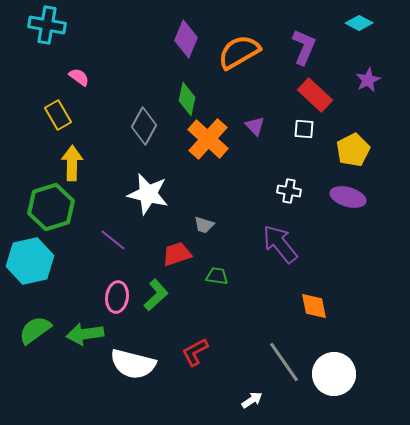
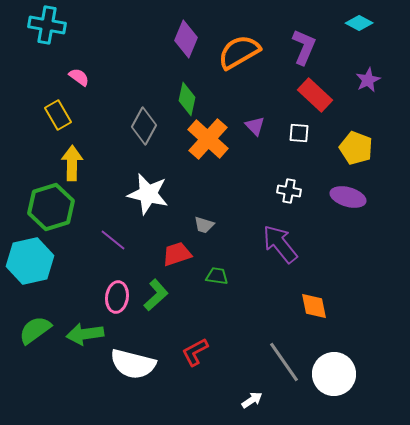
white square: moved 5 px left, 4 px down
yellow pentagon: moved 3 px right, 2 px up; rotated 24 degrees counterclockwise
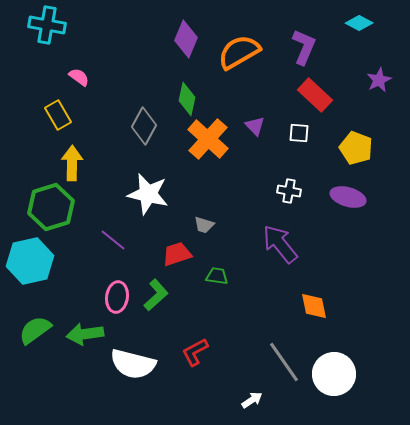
purple star: moved 11 px right
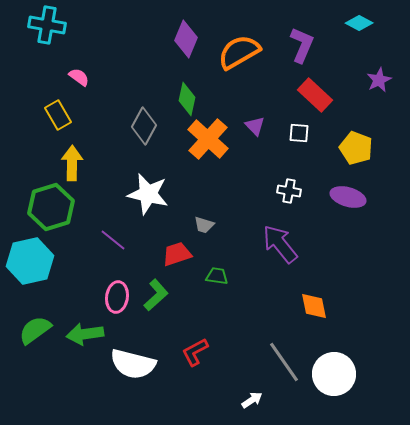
purple L-shape: moved 2 px left, 2 px up
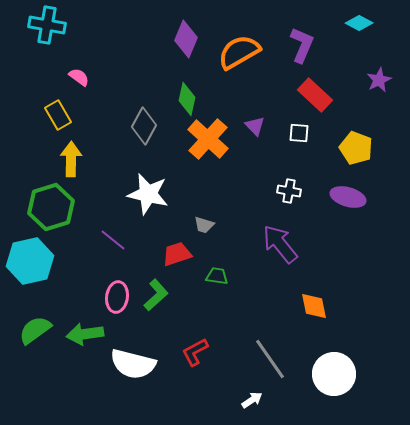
yellow arrow: moved 1 px left, 4 px up
gray line: moved 14 px left, 3 px up
